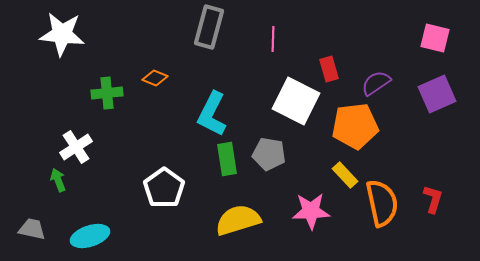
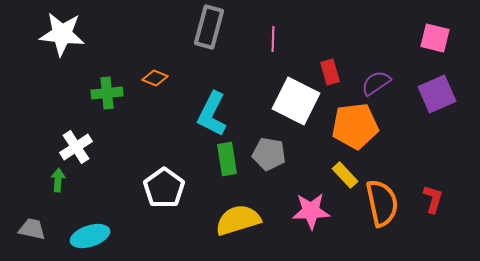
red rectangle: moved 1 px right, 3 px down
green arrow: rotated 25 degrees clockwise
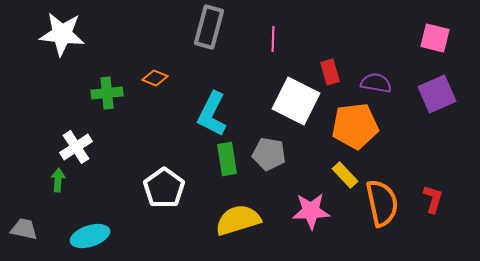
purple semicircle: rotated 44 degrees clockwise
gray trapezoid: moved 8 px left
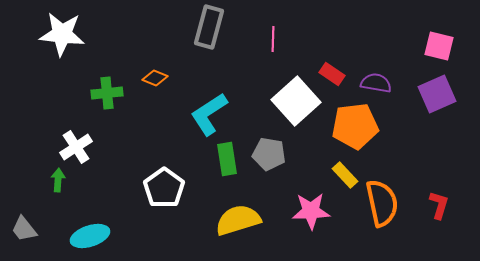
pink square: moved 4 px right, 8 px down
red rectangle: moved 2 px right, 2 px down; rotated 40 degrees counterclockwise
white square: rotated 21 degrees clockwise
cyan L-shape: moved 3 px left; rotated 30 degrees clockwise
red L-shape: moved 6 px right, 6 px down
gray trapezoid: rotated 140 degrees counterclockwise
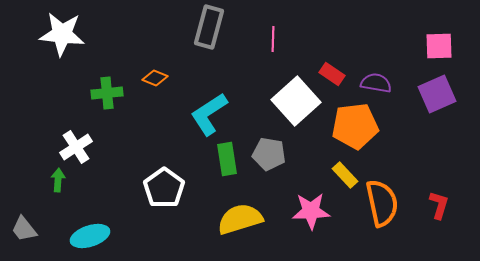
pink square: rotated 16 degrees counterclockwise
yellow semicircle: moved 2 px right, 1 px up
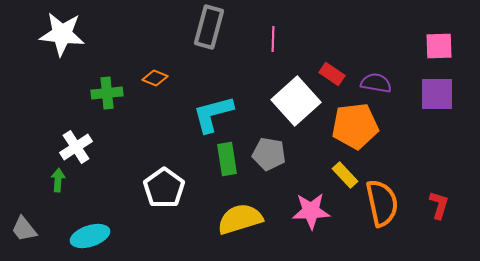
purple square: rotated 24 degrees clockwise
cyan L-shape: moved 4 px right; rotated 18 degrees clockwise
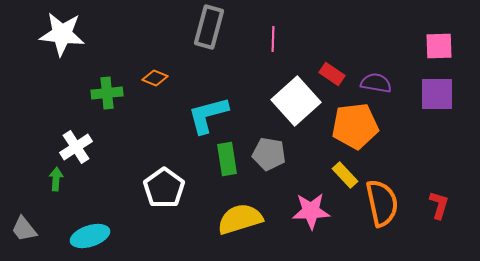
cyan L-shape: moved 5 px left, 1 px down
green arrow: moved 2 px left, 1 px up
